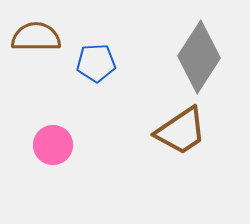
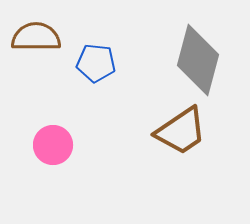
gray diamond: moved 1 px left, 3 px down; rotated 18 degrees counterclockwise
blue pentagon: rotated 9 degrees clockwise
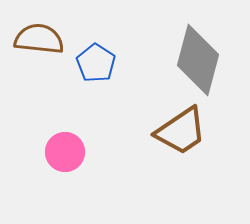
brown semicircle: moved 3 px right, 2 px down; rotated 6 degrees clockwise
blue pentagon: rotated 27 degrees clockwise
pink circle: moved 12 px right, 7 px down
